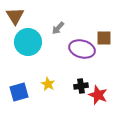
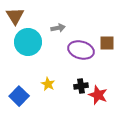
gray arrow: rotated 144 degrees counterclockwise
brown square: moved 3 px right, 5 px down
purple ellipse: moved 1 px left, 1 px down
blue square: moved 4 px down; rotated 30 degrees counterclockwise
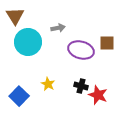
black cross: rotated 24 degrees clockwise
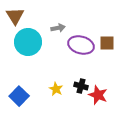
purple ellipse: moved 5 px up
yellow star: moved 8 px right, 5 px down
